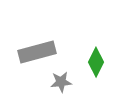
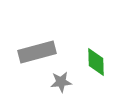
green diamond: rotated 28 degrees counterclockwise
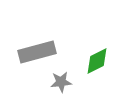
green diamond: moved 1 px right, 1 px up; rotated 64 degrees clockwise
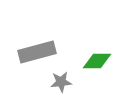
green diamond: rotated 28 degrees clockwise
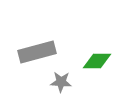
gray star: rotated 10 degrees clockwise
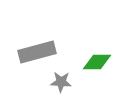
green diamond: moved 1 px down
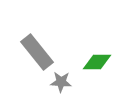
gray rectangle: rotated 66 degrees clockwise
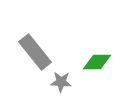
gray rectangle: moved 2 px left
